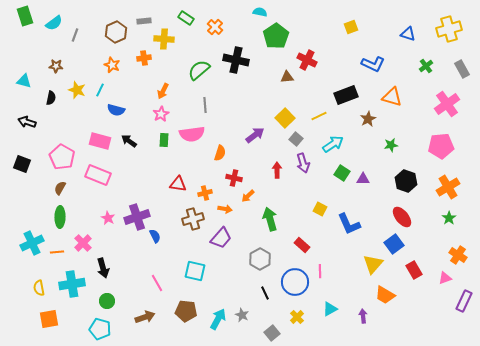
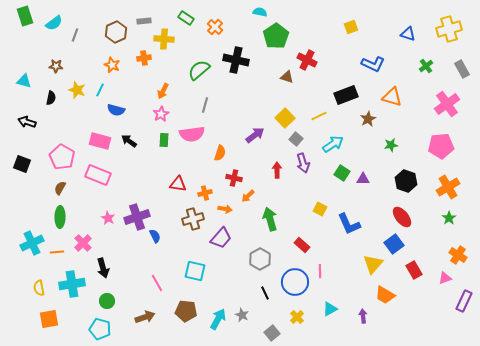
brown triangle at (287, 77): rotated 24 degrees clockwise
gray line at (205, 105): rotated 21 degrees clockwise
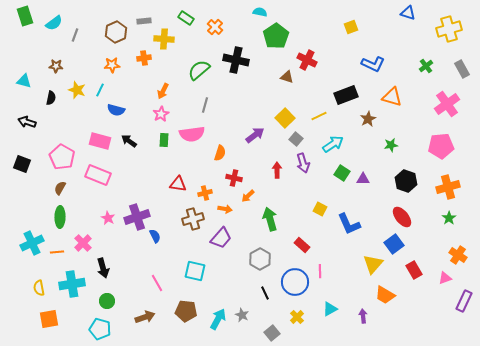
blue triangle at (408, 34): moved 21 px up
orange star at (112, 65): rotated 28 degrees counterclockwise
orange cross at (448, 187): rotated 15 degrees clockwise
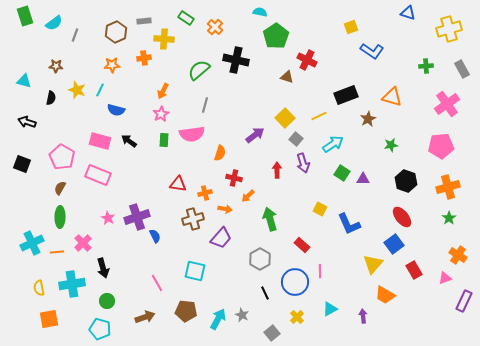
blue L-shape at (373, 64): moved 1 px left, 13 px up; rotated 10 degrees clockwise
green cross at (426, 66): rotated 32 degrees clockwise
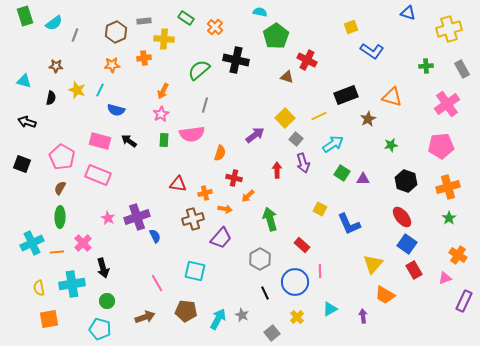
blue square at (394, 244): moved 13 px right; rotated 18 degrees counterclockwise
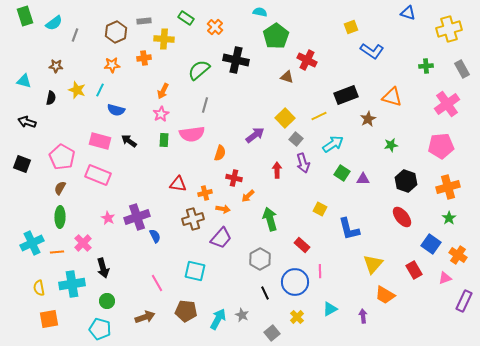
orange arrow at (225, 209): moved 2 px left
blue L-shape at (349, 224): moved 5 px down; rotated 10 degrees clockwise
blue square at (407, 244): moved 24 px right
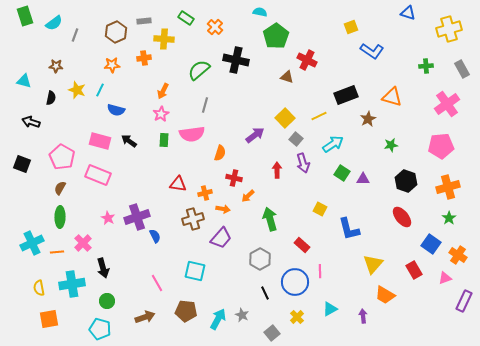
black arrow at (27, 122): moved 4 px right
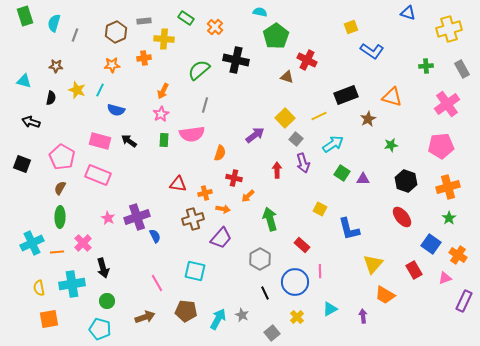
cyan semicircle at (54, 23): rotated 144 degrees clockwise
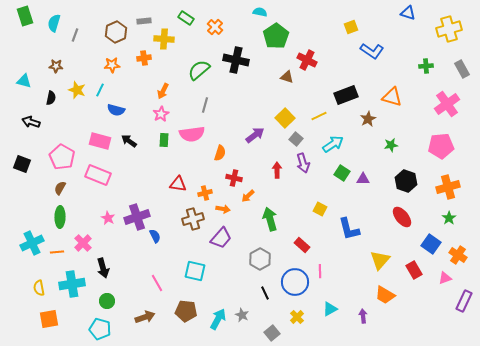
yellow triangle at (373, 264): moved 7 px right, 4 px up
